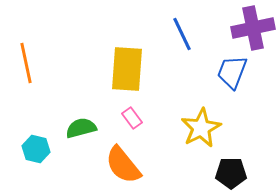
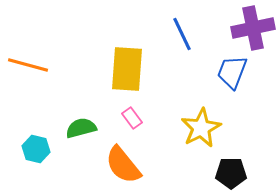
orange line: moved 2 px right, 2 px down; rotated 63 degrees counterclockwise
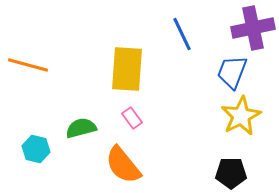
yellow star: moved 40 px right, 12 px up
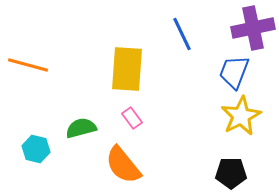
blue trapezoid: moved 2 px right
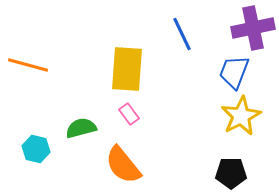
pink rectangle: moved 3 px left, 4 px up
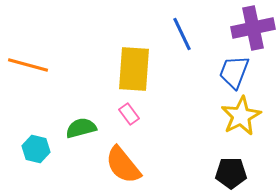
yellow rectangle: moved 7 px right
